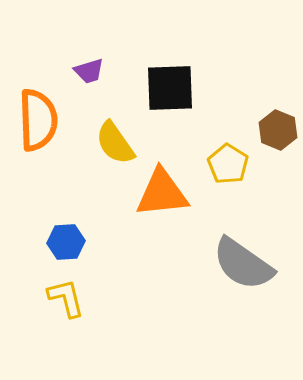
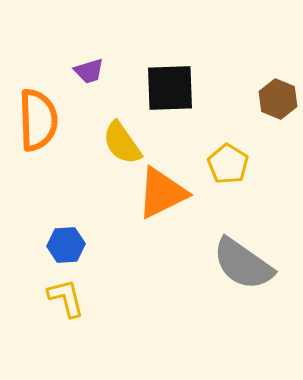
brown hexagon: moved 31 px up
yellow semicircle: moved 7 px right
orange triangle: rotated 20 degrees counterclockwise
blue hexagon: moved 3 px down
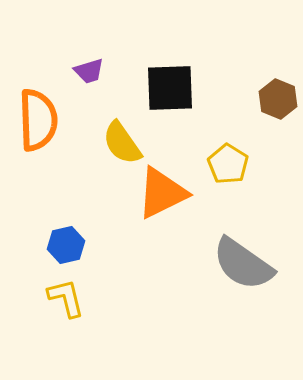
blue hexagon: rotated 9 degrees counterclockwise
